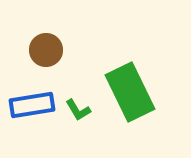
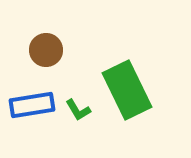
green rectangle: moved 3 px left, 2 px up
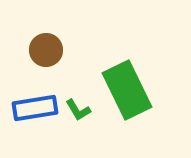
blue rectangle: moved 3 px right, 3 px down
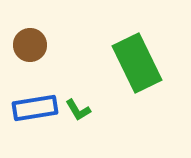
brown circle: moved 16 px left, 5 px up
green rectangle: moved 10 px right, 27 px up
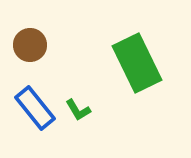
blue rectangle: rotated 60 degrees clockwise
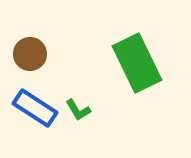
brown circle: moved 9 px down
blue rectangle: rotated 18 degrees counterclockwise
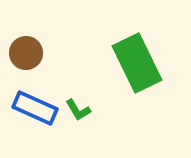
brown circle: moved 4 px left, 1 px up
blue rectangle: rotated 9 degrees counterclockwise
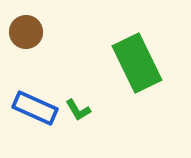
brown circle: moved 21 px up
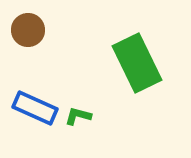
brown circle: moved 2 px right, 2 px up
green L-shape: moved 6 px down; rotated 136 degrees clockwise
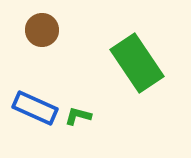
brown circle: moved 14 px right
green rectangle: rotated 8 degrees counterclockwise
